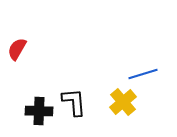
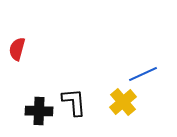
red semicircle: rotated 15 degrees counterclockwise
blue line: rotated 8 degrees counterclockwise
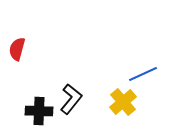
black L-shape: moved 3 px left, 3 px up; rotated 44 degrees clockwise
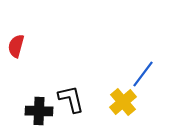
red semicircle: moved 1 px left, 3 px up
blue line: rotated 28 degrees counterclockwise
black L-shape: rotated 52 degrees counterclockwise
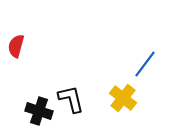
blue line: moved 2 px right, 10 px up
yellow cross: moved 4 px up; rotated 12 degrees counterclockwise
black cross: rotated 16 degrees clockwise
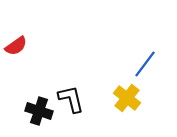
red semicircle: rotated 140 degrees counterclockwise
yellow cross: moved 4 px right
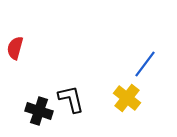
red semicircle: moved 1 px left, 2 px down; rotated 140 degrees clockwise
